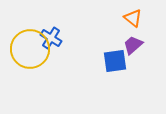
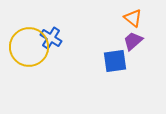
purple trapezoid: moved 4 px up
yellow circle: moved 1 px left, 2 px up
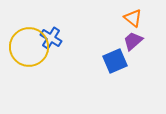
blue square: rotated 15 degrees counterclockwise
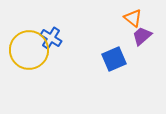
purple trapezoid: moved 9 px right, 5 px up
yellow circle: moved 3 px down
blue square: moved 1 px left, 2 px up
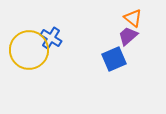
purple trapezoid: moved 14 px left
